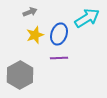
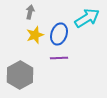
gray arrow: rotated 56 degrees counterclockwise
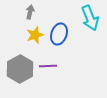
cyan arrow: moved 3 px right; rotated 100 degrees clockwise
purple line: moved 11 px left, 8 px down
gray hexagon: moved 6 px up
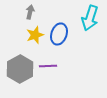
cyan arrow: rotated 40 degrees clockwise
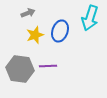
gray arrow: moved 2 px left, 1 px down; rotated 56 degrees clockwise
blue ellipse: moved 1 px right, 3 px up
gray hexagon: rotated 24 degrees counterclockwise
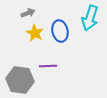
blue ellipse: rotated 30 degrees counterclockwise
yellow star: moved 2 px up; rotated 24 degrees counterclockwise
gray hexagon: moved 11 px down
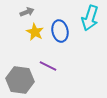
gray arrow: moved 1 px left, 1 px up
yellow star: moved 1 px up
purple line: rotated 30 degrees clockwise
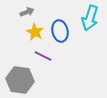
purple line: moved 5 px left, 10 px up
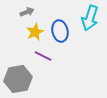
yellow star: rotated 18 degrees clockwise
gray hexagon: moved 2 px left, 1 px up; rotated 16 degrees counterclockwise
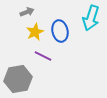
cyan arrow: moved 1 px right
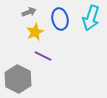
gray arrow: moved 2 px right
blue ellipse: moved 12 px up
gray hexagon: rotated 24 degrees counterclockwise
